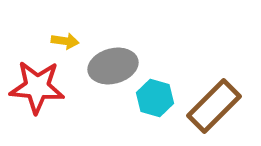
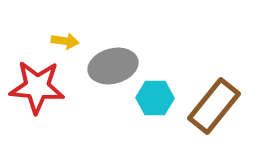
cyan hexagon: rotated 15 degrees counterclockwise
brown rectangle: rotated 6 degrees counterclockwise
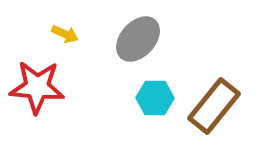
yellow arrow: moved 7 px up; rotated 16 degrees clockwise
gray ellipse: moved 25 px right, 27 px up; rotated 33 degrees counterclockwise
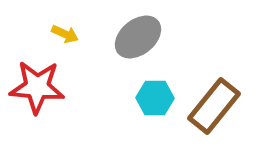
gray ellipse: moved 2 px up; rotated 9 degrees clockwise
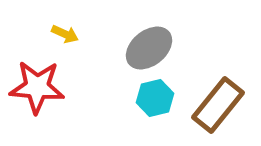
gray ellipse: moved 11 px right, 11 px down
cyan hexagon: rotated 15 degrees counterclockwise
brown rectangle: moved 4 px right, 1 px up
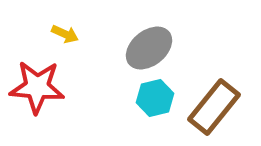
brown rectangle: moved 4 px left, 2 px down
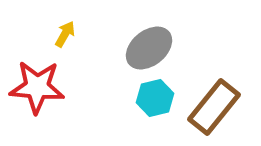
yellow arrow: rotated 84 degrees counterclockwise
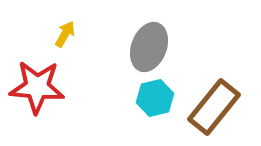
gray ellipse: moved 1 px up; rotated 30 degrees counterclockwise
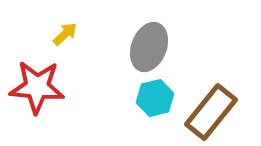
yellow arrow: rotated 16 degrees clockwise
brown rectangle: moved 3 px left, 5 px down
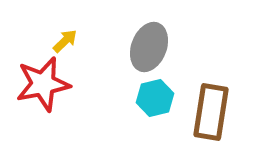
yellow arrow: moved 7 px down
red star: moved 6 px right, 3 px up; rotated 16 degrees counterclockwise
brown rectangle: rotated 30 degrees counterclockwise
